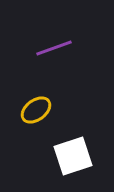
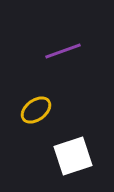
purple line: moved 9 px right, 3 px down
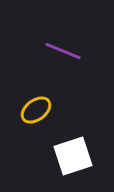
purple line: rotated 42 degrees clockwise
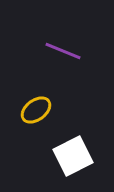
white square: rotated 9 degrees counterclockwise
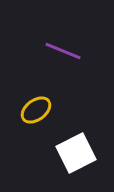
white square: moved 3 px right, 3 px up
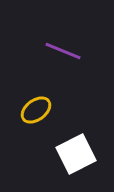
white square: moved 1 px down
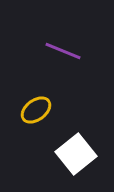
white square: rotated 12 degrees counterclockwise
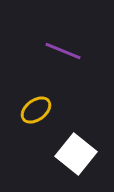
white square: rotated 12 degrees counterclockwise
